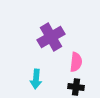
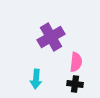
black cross: moved 1 px left, 3 px up
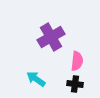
pink semicircle: moved 1 px right, 1 px up
cyan arrow: rotated 120 degrees clockwise
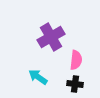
pink semicircle: moved 1 px left, 1 px up
cyan arrow: moved 2 px right, 2 px up
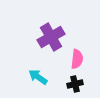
pink semicircle: moved 1 px right, 1 px up
black cross: rotated 21 degrees counterclockwise
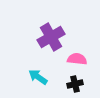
pink semicircle: rotated 90 degrees counterclockwise
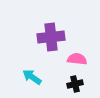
purple cross: rotated 24 degrees clockwise
cyan arrow: moved 6 px left
